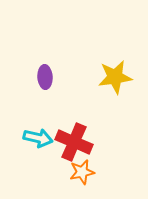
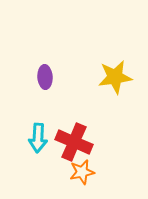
cyan arrow: rotated 80 degrees clockwise
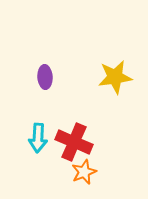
orange star: moved 2 px right; rotated 10 degrees counterclockwise
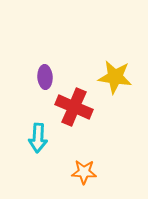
yellow star: rotated 16 degrees clockwise
red cross: moved 35 px up
orange star: rotated 25 degrees clockwise
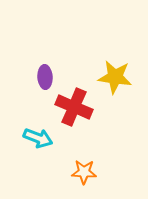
cyan arrow: rotated 72 degrees counterclockwise
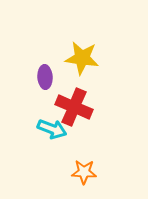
yellow star: moved 33 px left, 19 px up
cyan arrow: moved 14 px right, 9 px up
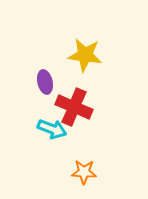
yellow star: moved 3 px right, 3 px up
purple ellipse: moved 5 px down; rotated 10 degrees counterclockwise
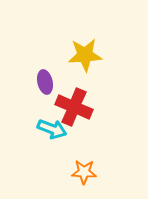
yellow star: rotated 12 degrees counterclockwise
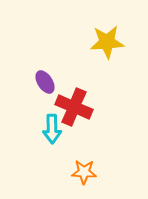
yellow star: moved 22 px right, 13 px up
purple ellipse: rotated 20 degrees counterclockwise
cyan arrow: rotated 68 degrees clockwise
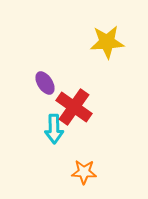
purple ellipse: moved 1 px down
red cross: rotated 12 degrees clockwise
cyan arrow: moved 2 px right
